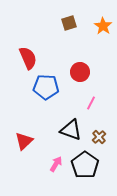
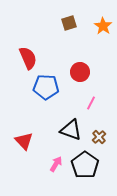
red triangle: rotated 30 degrees counterclockwise
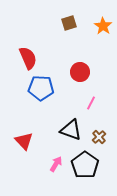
blue pentagon: moved 5 px left, 1 px down
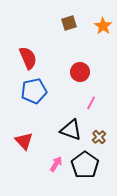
blue pentagon: moved 7 px left, 3 px down; rotated 15 degrees counterclockwise
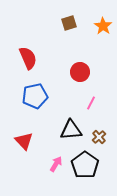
blue pentagon: moved 1 px right, 5 px down
black triangle: rotated 25 degrees counterclockwise
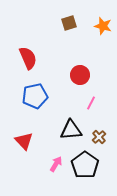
orange star: rotated 18 degrees counterclockwise
red circle: moved 3 px down
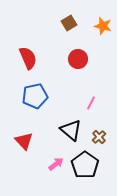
brown square: rotated 14 degrees counterclockwise
red circle: moved 2 px left, 16 px up
black triangle: rotated 45 degrees clockwise
pink arrow: rotated 21 degrees clockwise
